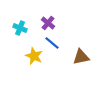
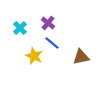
cyan cross: rotated 24 degrees clockwise
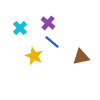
blue line: moved 1 px up
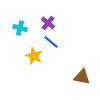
cyan cross: rotated 32 degrees counterclockwise
blue line: moved 1 px left
brown triangle: moved 1 px right, 20 px down; rotated 24 degrees clockwise
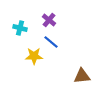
purple cross: moved 1 px right, 3 px up
yellow star: rotated 24 degrees counterclockwise
brown triangle: moved 1 px up; rotated 18 degrees counterclockwise
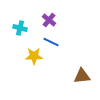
blue line: rotated 14 degrees counterclockwise
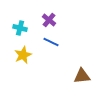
yellow star: moved 11 px left, 1 px up; rotated 24 degrees counterclockwise
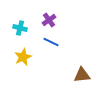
purple cross: rotated 16 degrees clockwise
yellow star: moved 2 px down
brown triangle: moved 1 px up
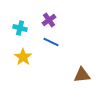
yellow star: rotated 12 degrees counterclockwise
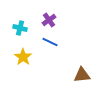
blue line: moved 1 px left
